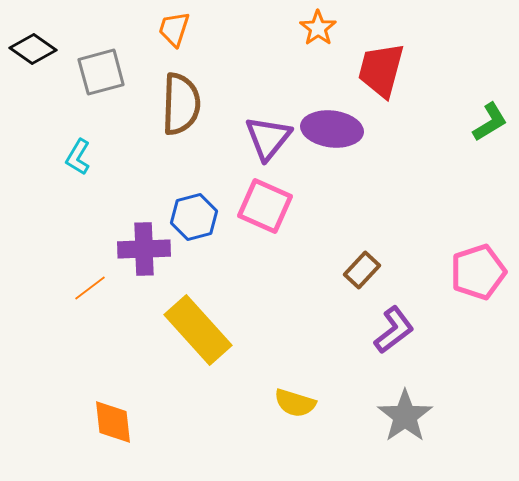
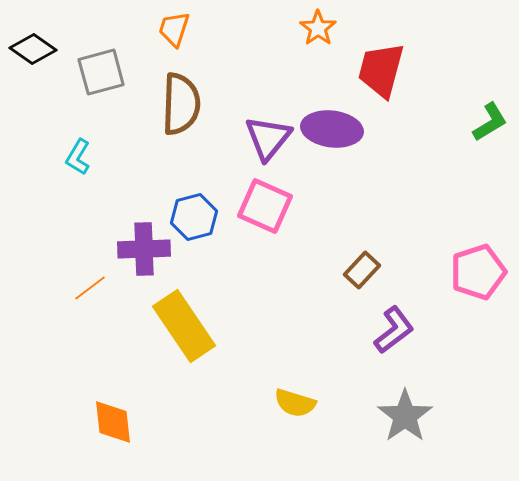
yellow rectangle: moved 14 px left, 4 px up; rotated 8 degrees clockwise
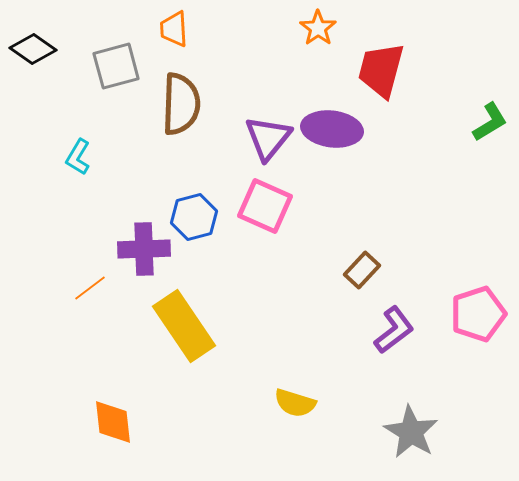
orange trapezoid: rotated 21 degrees counterclockwise
gray square: moved 15 px right, 6 px up
pink pentagon: moved 42 px down
gray star: moved 6 px right, 16 px down; rotated 6 degrees counterclockwise
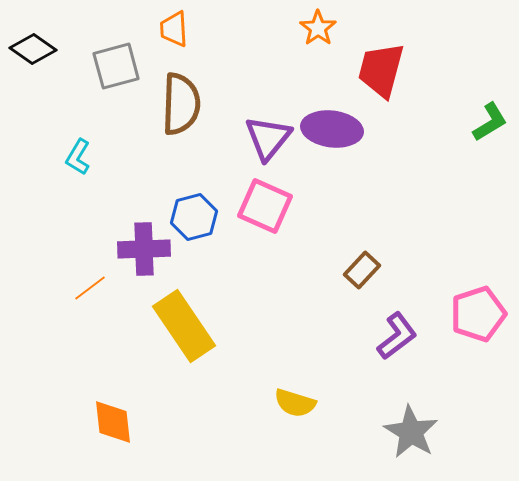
purple L-shape: moved 3 px right, 6 px down
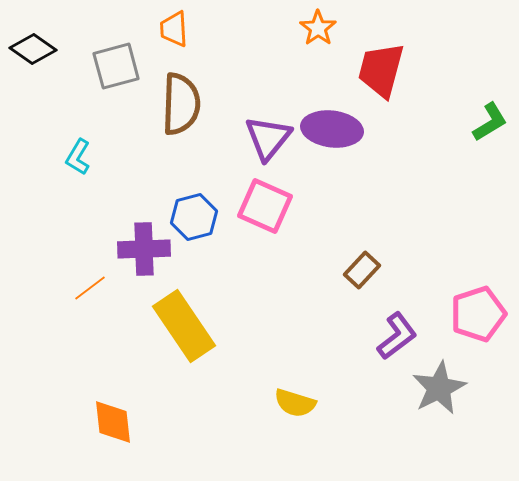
gray star: moved 28 px right, 44 px up; rotated 14 degrees clockwise
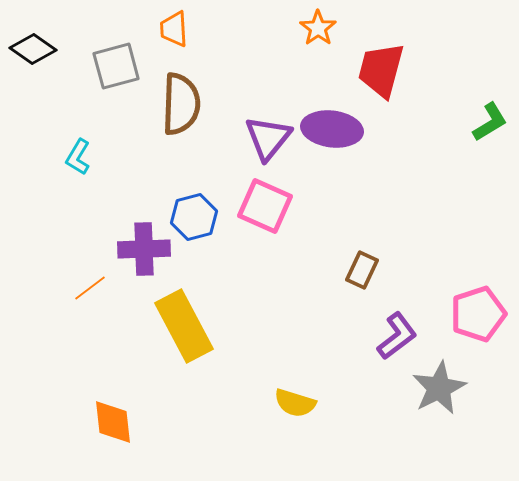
brown rectangle: rotated 18 degrees counterclockwise
yellow rectangle: rotated 6 degrees clockwise
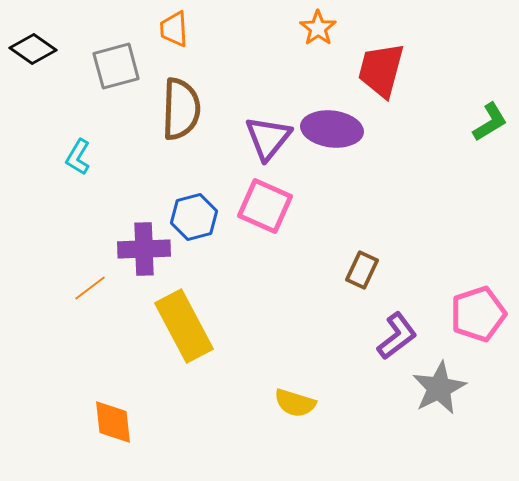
brown semicircle: moved 5 px down
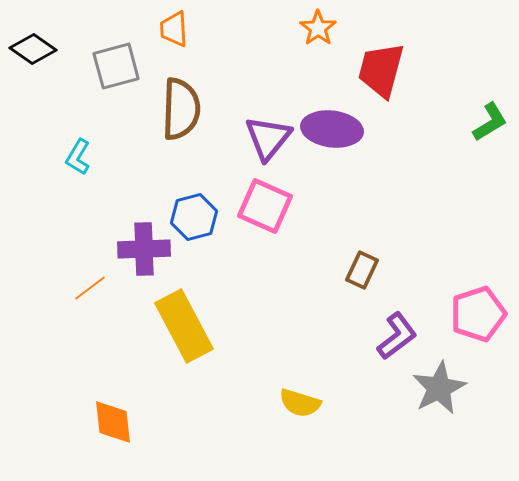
yellow semicircle: moved 5 px right
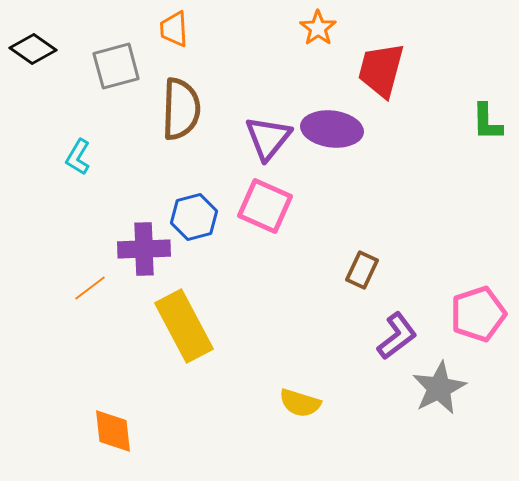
green L-shape: moved 3 px left; rotated 120 degrees clockwise
orange diamond: moved 9 px down
